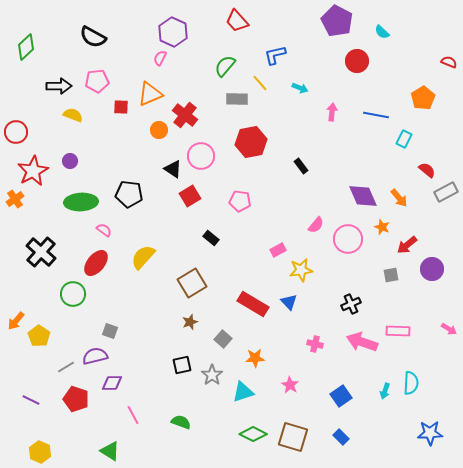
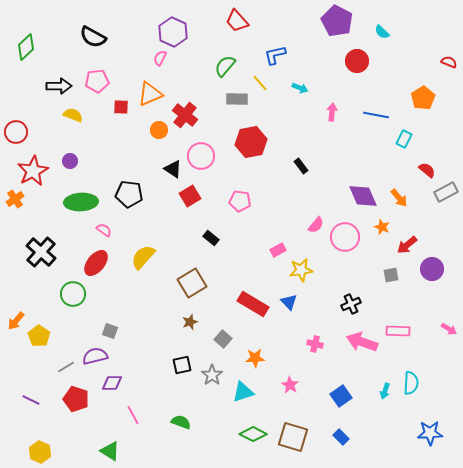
pink circle at (348, 239): moved 3 px left, 2 px up
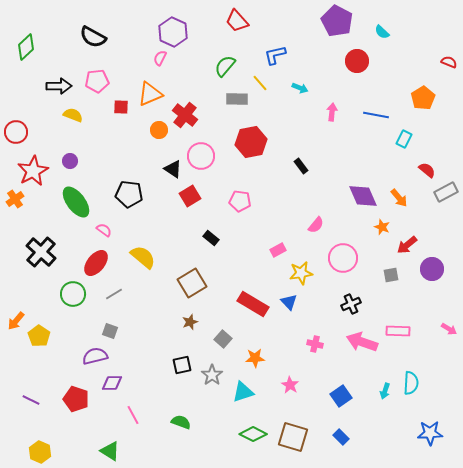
green ellipse at (81, 202): moved 5 px left; rotated 56 degrees clockwise
pink circle at (345, 237): moved 2 px left, 21 px down
yellow semicircle at (143, 257): rotated 88 degrees clockwise
yellow star at (301, 270): moved 3 px down
gray line at (66, 367): moved 48 px right, 73 px up
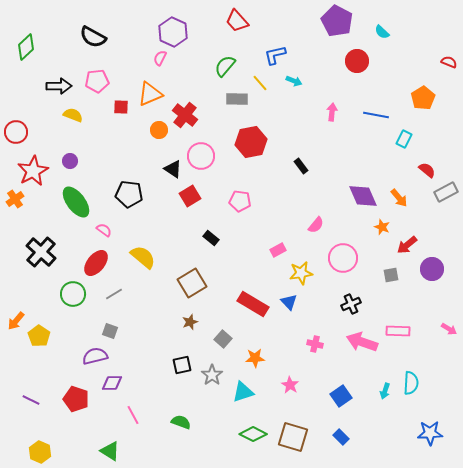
cyan arrow at (300, 88): moved 6 px left, 7 px up
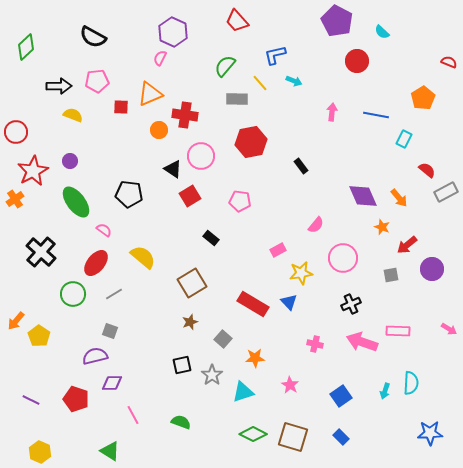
red cross at (185, 115): rotated 30 degrees counterclockwise
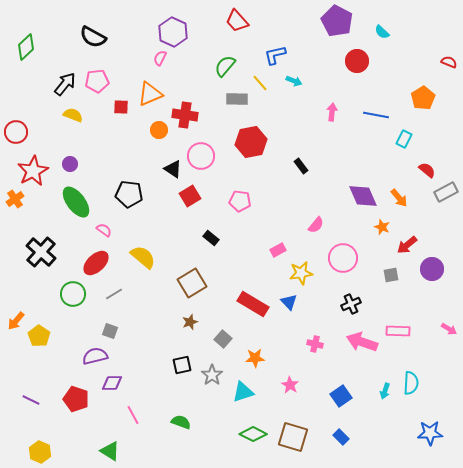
black arrow at (59, 86): moved 6 px right, 2 px up; rotated 50 degrees counterclockwise
purple circle at (70, 161): moved 3 px down
red ellipse at (96, 263): rotated 8 degrees clockwise
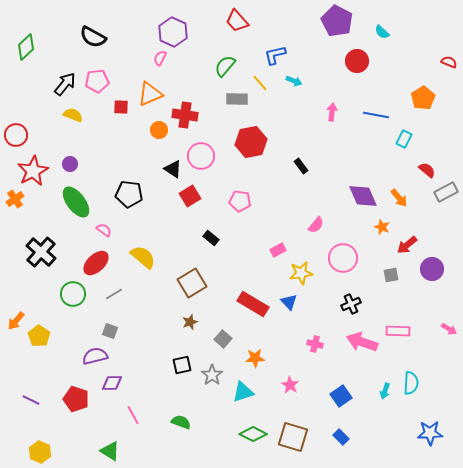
red circle at (16, 132): moved 3 px down
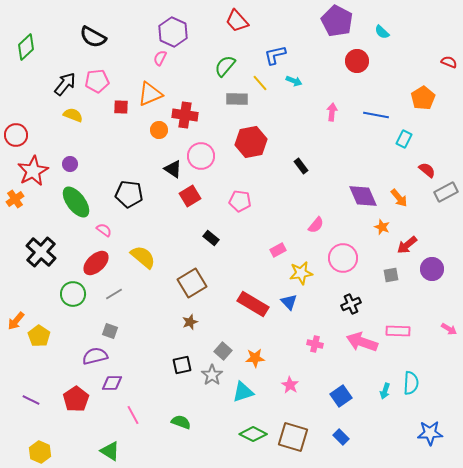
gray square at (223, 339): moved 12 px down
red pentagon at (76, 399): rotated 20 degrees clockwise
